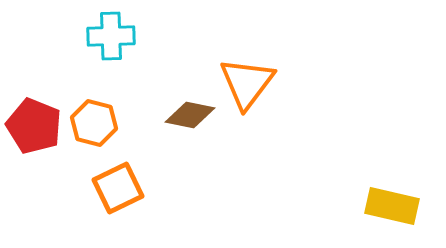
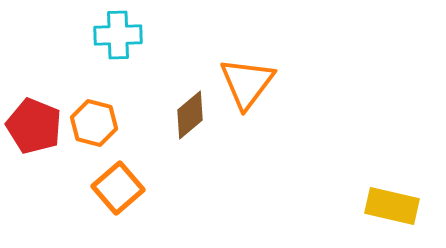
cyan cross: moved 7 px right, 1 px up
brown diamond: rotated 51 degrees counterclockwise
orange square: rotated 15 degrees counterclockwise
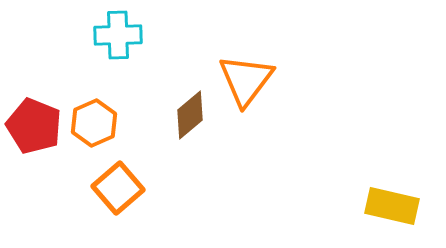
orange triangle: moved 1 px left, 3 px up
orange hexagon: rotated 21 degrees clockwise
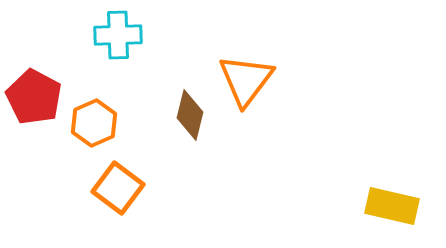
brown diamond: rotated 36 degrees counterclockwise
red pentagon: moved 29 px up; rotated 6 degrees clockwise
orange square: rotated 12 degrees counterclockwise
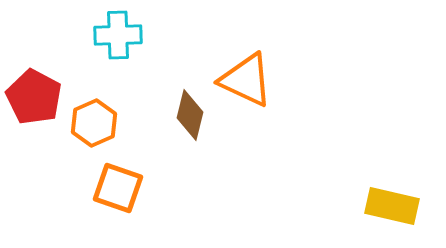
orange triangle: rotated 42 degrees counterclockwise
orange square: rotated 18 degrees counterclockwise
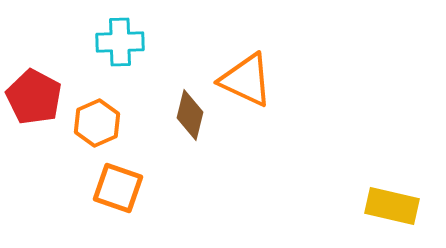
cyan cross: moved 2 px right, 7 px down
orange hexagon: moved 3 px right
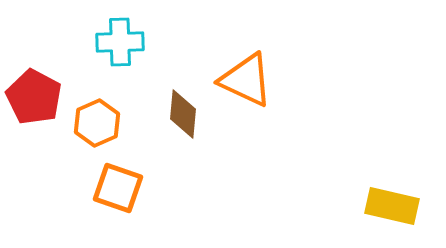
brown diamond: moved 7 px left, 1 px up; rotated 9 degrees counterclockwise
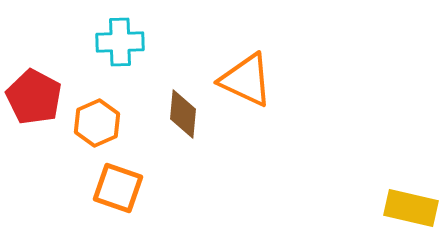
yellow rectangle: moved 19 px right, 2 px down
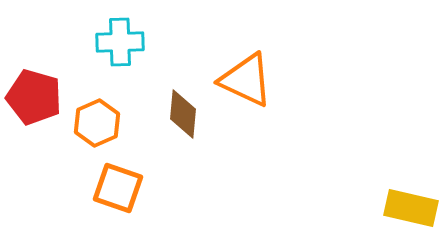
red pentagon: rotated 12 degrees counterclockwise
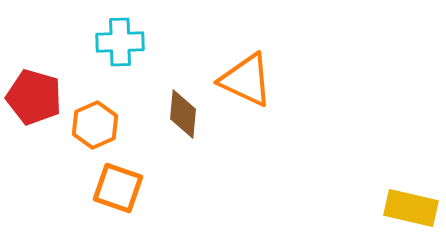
orange hexagon: moved 2 px left, 2 px down
